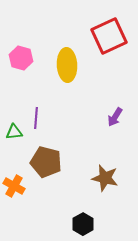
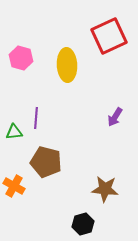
brown star: moved 11 px down; rotated 8 degrees counterclockwise
black hexagon: rotated 15 degrees clockwise
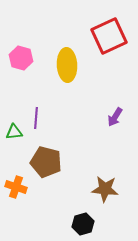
orange cross: moved 2 px right, 1 px down; rotated 10 degrees counterclockwise
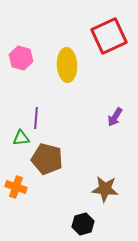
green triangle: moved 7 px right, 6 px down
brown pentagon: moved 1 px right, 3 px up
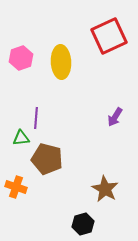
pink hexagon: rotated 25 degrees clockwise
yellow ellipse: moved 6 px left, 3 px up
brown star: rotated 24 degrees clockwise
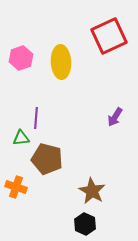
brown star: moved 13 px left, 2 px down
black hexagon: moved 2 px right; rotated 20 degrees counterclockwise
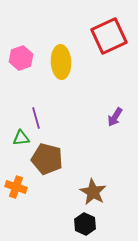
purple line: rotated 20 degrees counterclockwise
brown star: moved 1 px right, 1 px down
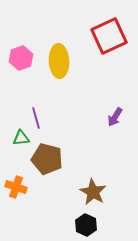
yellow ellipse: moved 2 px left, 1 px up
black hexagon: moved 1 px right, 1 px down
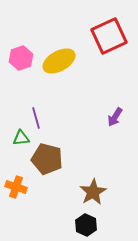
yellow ellipse: rotated 64 degrees clockwise
brown star: rotated 12 degrees clockwise
